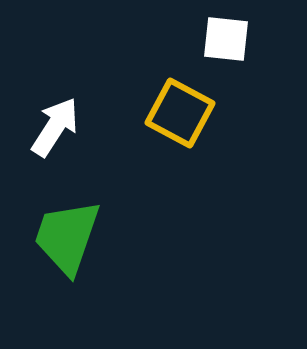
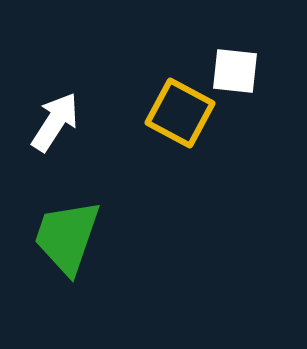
white square: moved 9 px right, 32 px down
white arrow: moved 5 px up
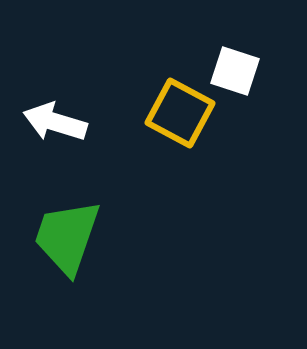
white square: rotated 12 degrees clockwise
white arrow: rotated 106 degrees counterclockwise
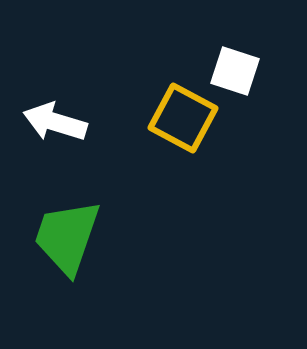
yellow square: moved 3 px right, 5 px down
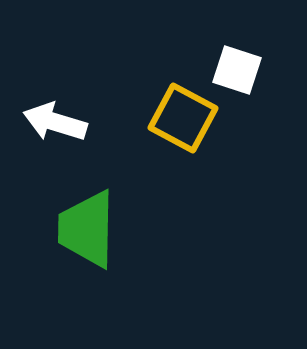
white square: moved 2 px right, 1 px up
green trapezoid: moved 20 px right, 8 px up; rotated 18 degrees counterclockwise
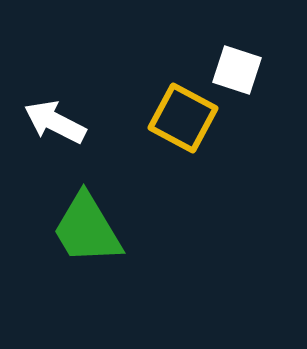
white arrow: rotated 10 degrees clockwise
green trapezoid: rotated 32 degrees counterclockwise
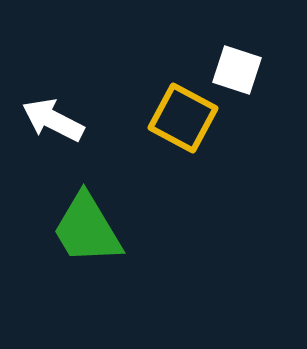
white arrow: moved 2 px left, 2 px up
